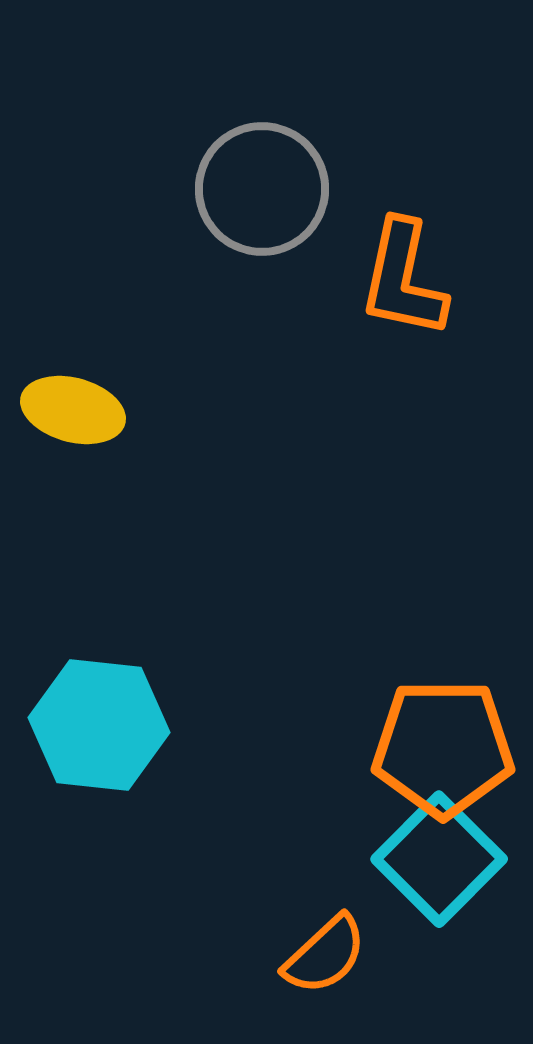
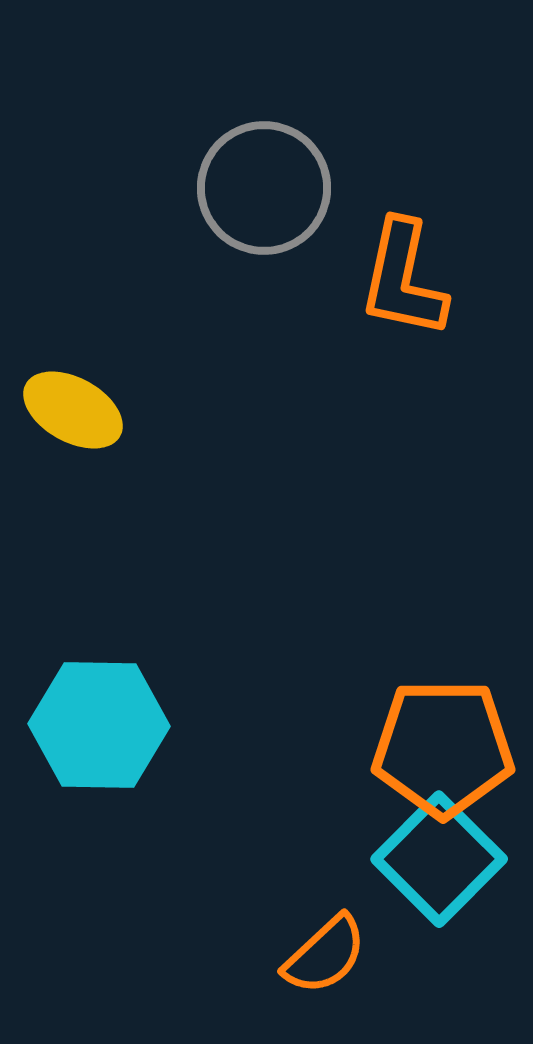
gray circle: moved 2 px right, 1 px up
yellow ellipse: rotated 14 degrees clockwise
cyan hexagon: rotated 5 degrees counterclockwise
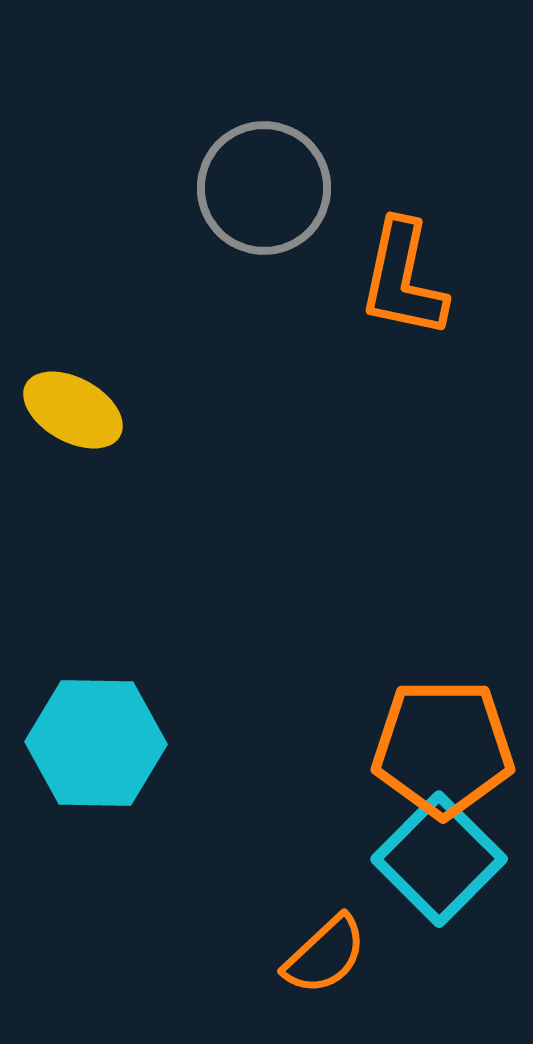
cyan hexagon: moved 3 px left, 18 px down
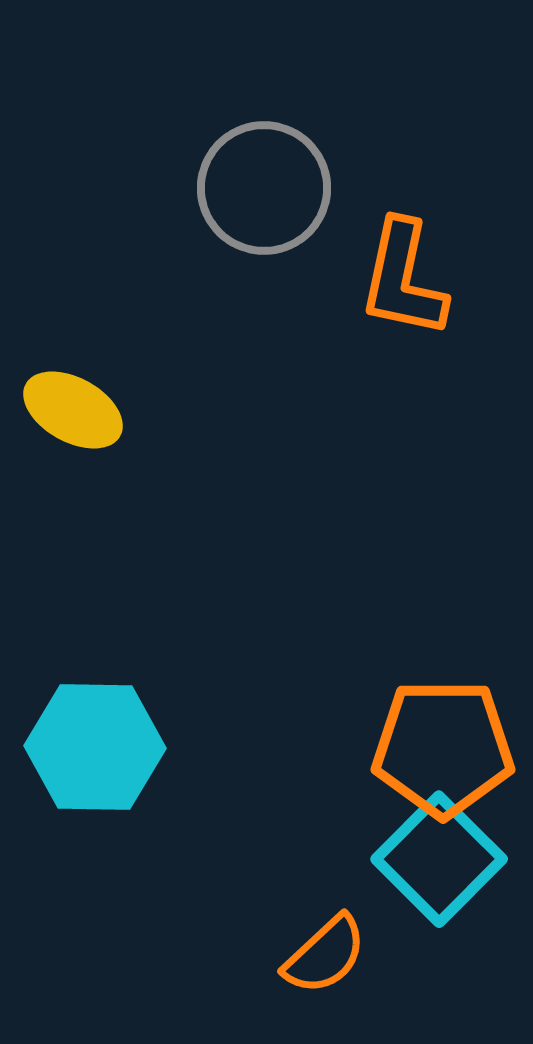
cyan hexagon: moved 1 px left, 4 px down
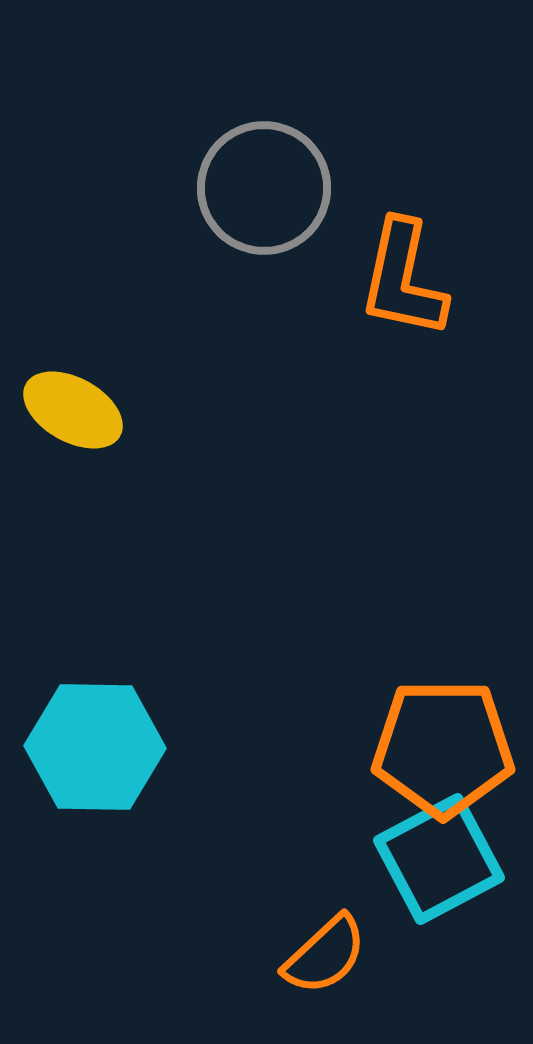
cyan square: rotated 17 degrees clockwise
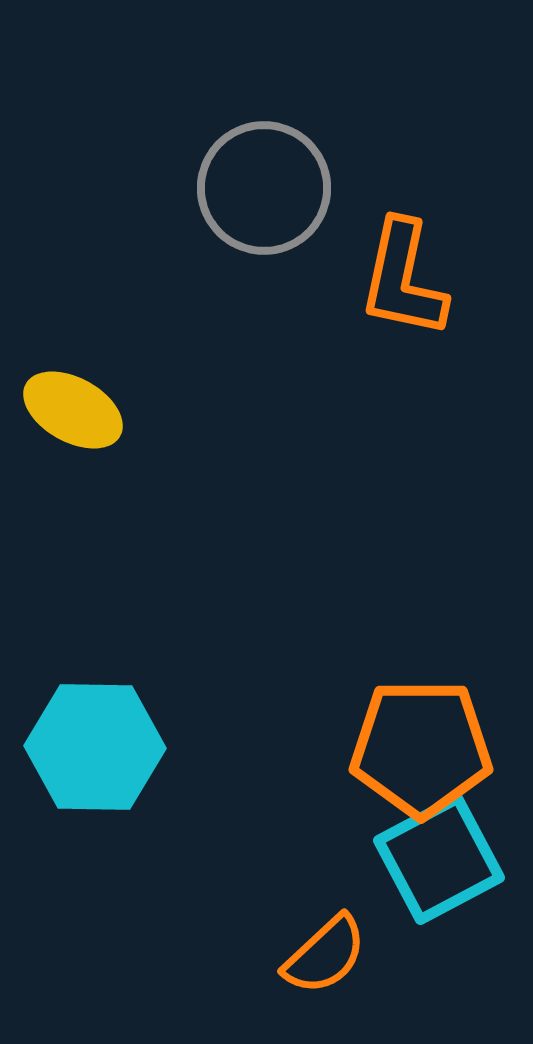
orange pentagon: moved 22 px left
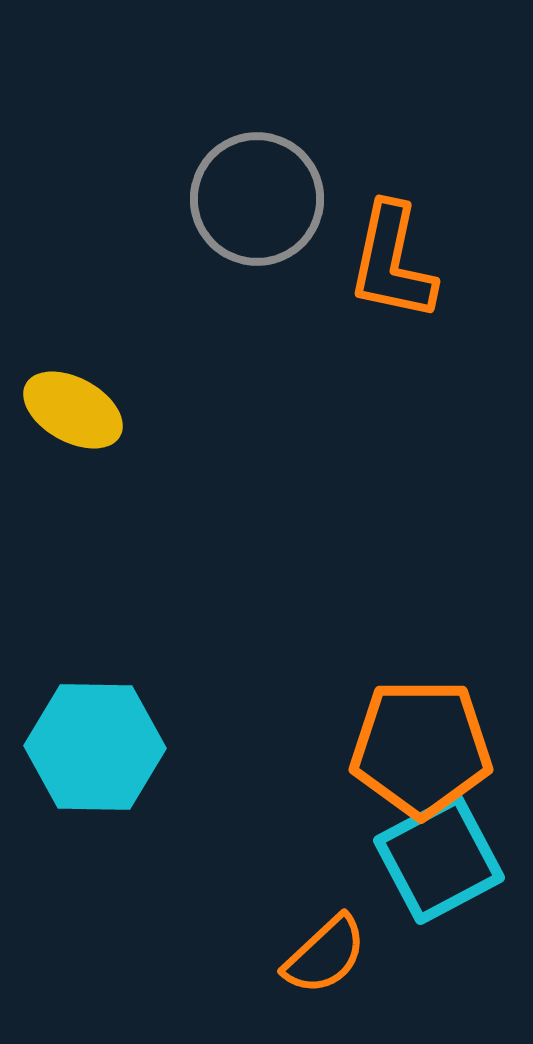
gray circle: moved 7 px left, 11 px down
orange L-shape: moved 11 px left, 17 px up
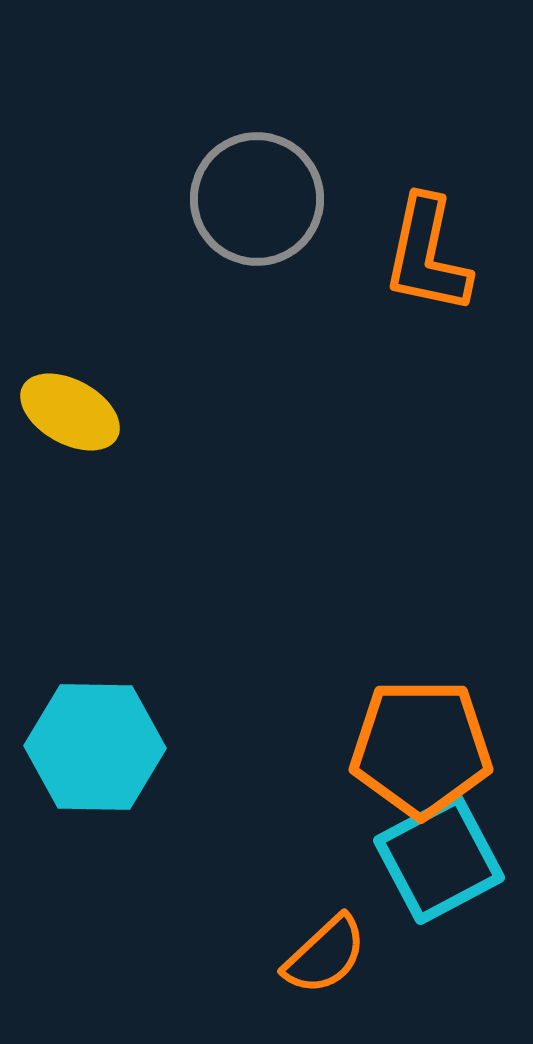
orange L-shape: moved 35 px right, 7 px up
yellow ellipse: moved 3 px left, 2 px down
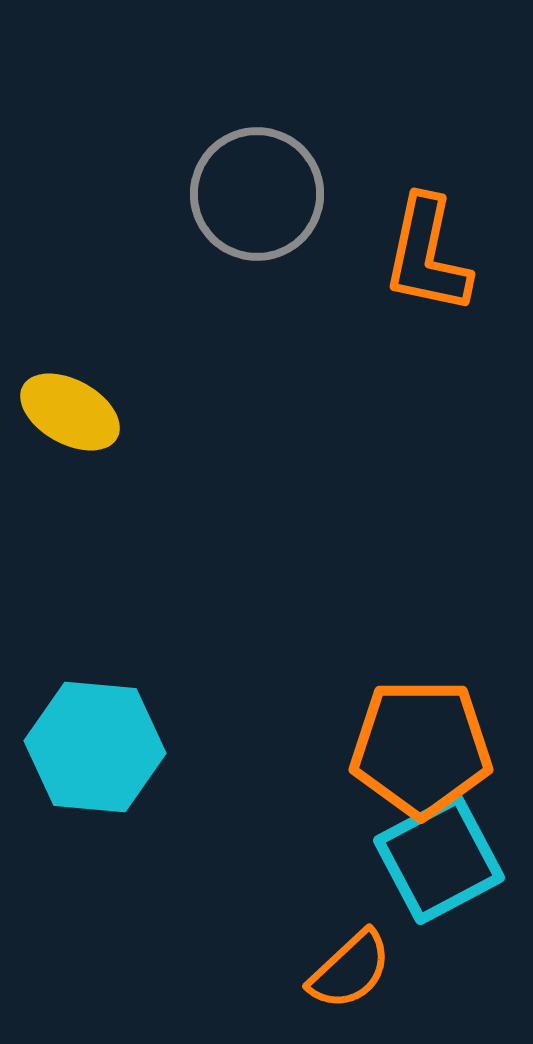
gray circle: moved 5 px up
cyan hexagon: rotated 4 degrees clockwise
orange semicircle: moved 25 px right, 15 px down
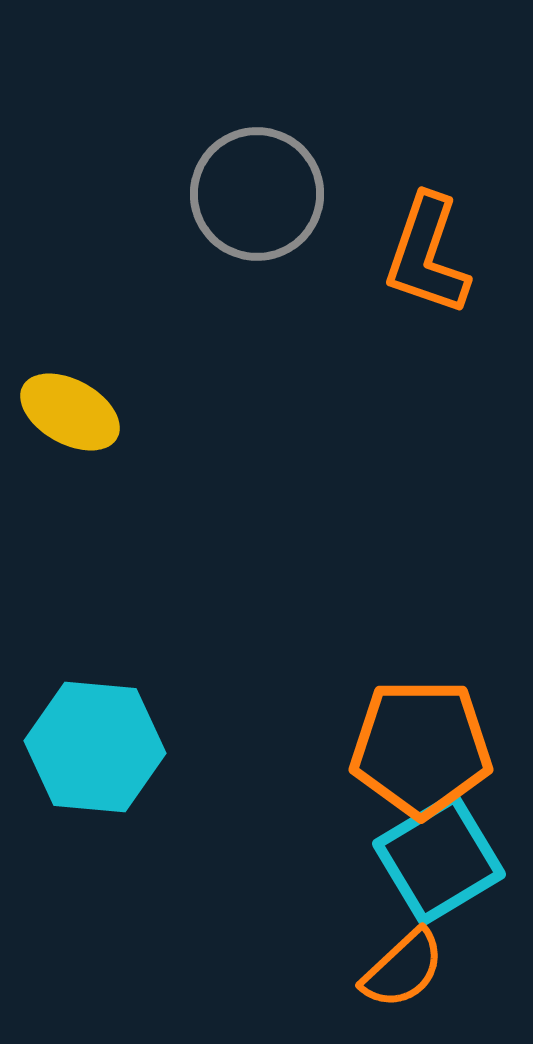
orange L-shape: rotated 7 degrees clockwise
cyan square: rotated 3 degrees counterclockwise
orange semicircle: moved 53 px right, 1 px up
